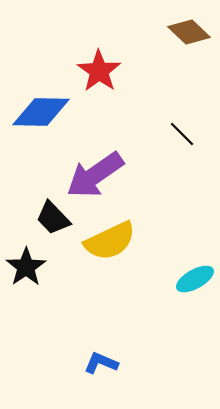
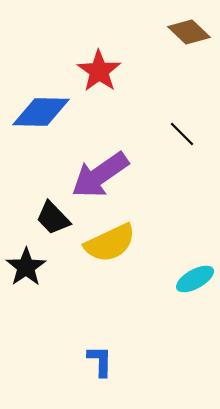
purple arrow: moved 5 px right
yellow semicircle: moved 2 px down
blue L-shape: moved 1 px left, 2 px up; rotated 68 degrees clockwise
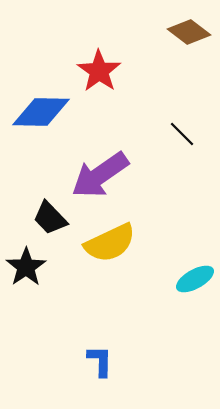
brown diamond: rotated 6 degrees counterclockwise
black trapezoid: moved 3 px left
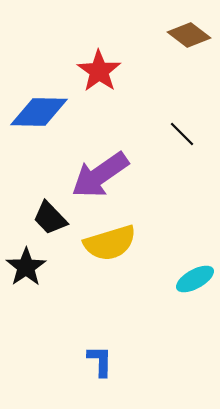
brown diamond: moved 3 px down
blue diamond: moved 2 px left
yellow semicircle: rotated 8 degrees clockwise
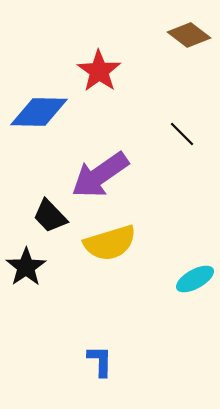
black trapezoid: moved 2 px up
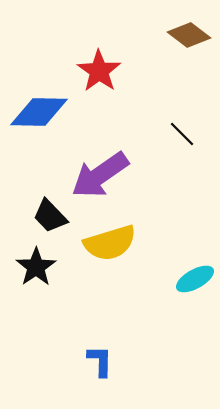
black star: moved 10 px right
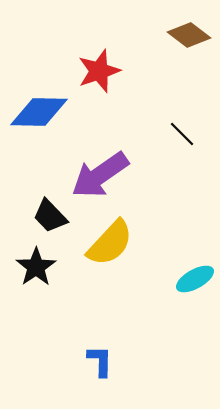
red star: rotated 18 degrees clockwise
yellow semicircle: rotated 30 degrees counterclockwise
